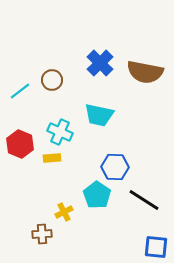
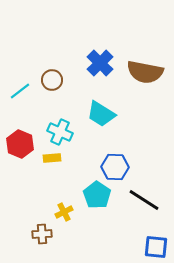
cyan trapezoid: moved 2 px right, 1 px up; rotated 20 degrees clockwise
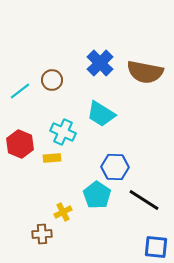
cyan cross: moved 3 px right
yellow cross: moved 1 px left
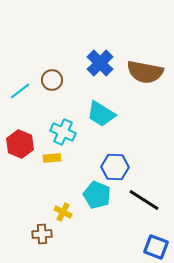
cyan pentagon: rotated 12 degrees counterclockwise
yellow cross: rotated 36 degrees counterclockwise
blue square: rotated 15 degrees clockwise
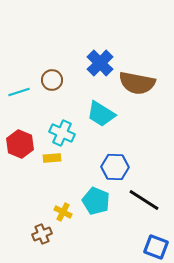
brown semicircle: moved 8 px left, 11 px down
cyan line: moved 1 px left, 1 px down; rotated 20 degrees clockwise
cyan cross: moved 1 px left, 1 px down
cyan pentagon: moved 1 px left, 6 px down
brown cross: rotated 18 degrees counterclockwise
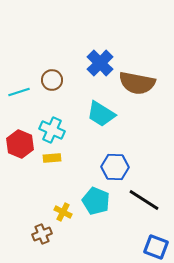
cyan cross: moved 10 px left, 3 px up
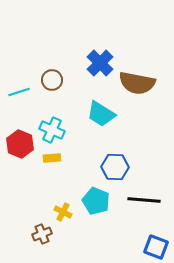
black line: rotated 28 degrees counterclockwise
